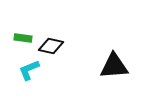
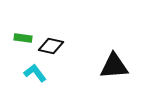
cyan L-shape: moved 6 px right, 3 px down; rotated 75 degrees clockwise
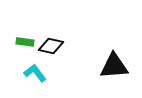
green rectangle: moved 2 px right, 4 px down
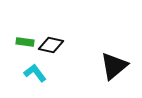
black diamond: moved 1 px up
black triangle: rotated 36 degrees counterclockwise
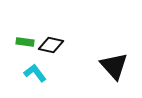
black triangle: rotated 32 degrees counterclockwise
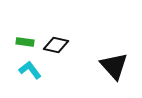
black diamond: moved 5 px right
cyan L-shape: moved 5 px left, 3 px up
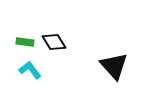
black diamond: moved 2 px left, 3 px up; rotated 45 degrees clockwise
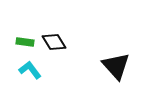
black triangle: moved 2 px right
